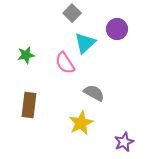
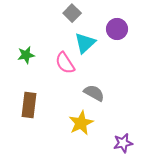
purple star: moved 1 px left, 1 px down; rotated 12 degrees clockwise
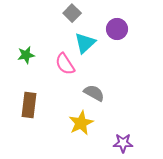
pink semicircle: moved 1 px down
purple star: rotated 12 degrees clockwise
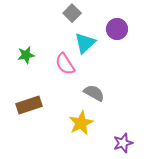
brown rectangle: rotated 65 degrees clockwise
purple star: rotated 18 degrees counterclockwise
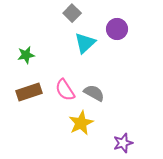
pink semicircle: moved 26 px down
brown rectangle: moved 13 px up
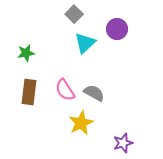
gray square: moved 2 px right, 1 px down
green star: moved 2 px up
brown rectangle: rotated 65 degrees counterclockwise
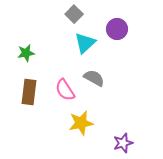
gray semicircle: moved 15 px up
yellow star: rotated 15 degrees clockwise
